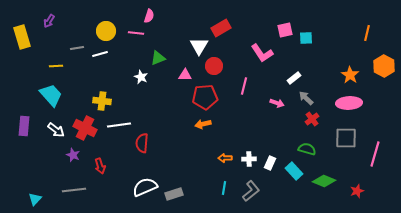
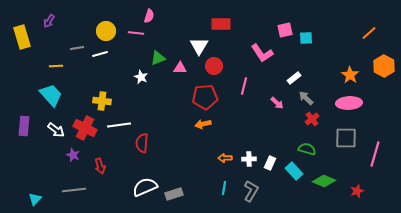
red rectangle at (221, 28): moved 4 px up; rotated 30 degrees clockwise
orange line at (367, 33): moved 2 px right; rotated 35 degrees clockwise
pink triangle at (185, 75): moved 5 px left, 7 px up
pink arrow at (277, 103): rotated 24 degrees clockwise
gray L-shape at (251, 191): rotated 20 degrees counterclockwise
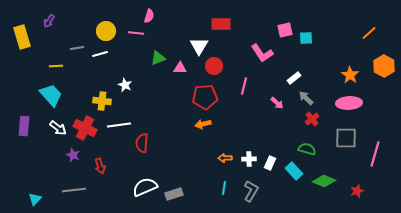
white star at (141, 77): moved 16 px left, 8 px down
white arrow at (56, 130): moved 2 px right, 2 px up
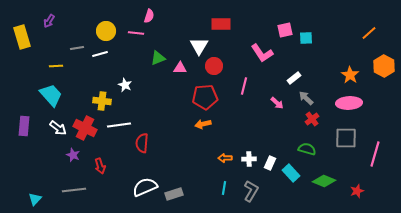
cyan rectangle at (294, 171): moved 3 px left, 2 px down
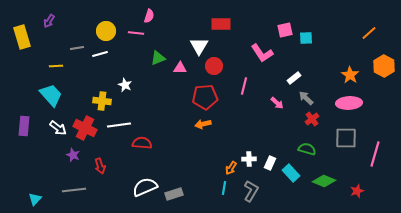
red semicircle at (142, 143): rotated 90 degrees clockwise
orange arrow at (225, 158): moved 6 px right, 10 px down; rotated 56 degrees counterclockwise
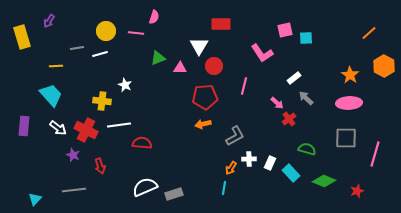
pink semicircle at (149, 16): moved 5 px right, 1 px down
red cross at (312, 119): moved 23 px left
red cross at (85, 128): moved 1 px right, 2 px down
gray L-shape at (251, 191): moved 16 px left, 55 px up; rotated 30 degrees clockwise
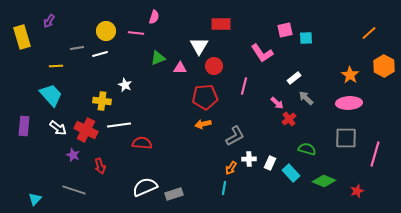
gray line at (74, 190): rotated 25 degrees clockwise
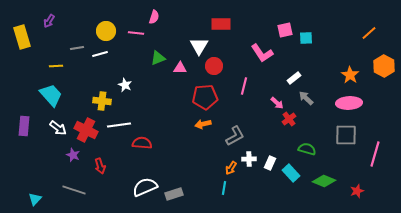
gray square at (346, 138): moved 3 px up
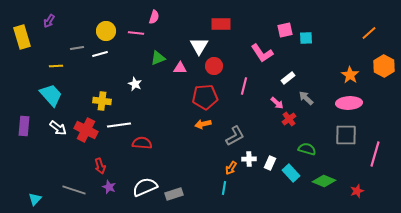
white rectangle at (294, 78): moved 6 px left
white star at (125, 85): moved 10 px right, 1 px up
purple star at (73, 155): moved 36 px right, 32 px down
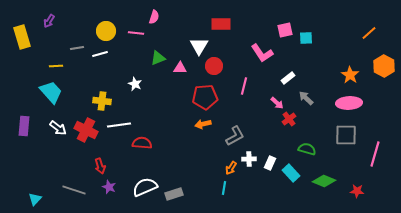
cyan trapezoid at (51, 95): moved 3 px up
red star at (357, 191): rotated 24 degrees clockwise
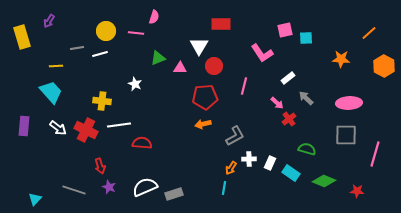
orange star at (350, 75): moved 9 px left, 16 px up; rotated 30 degrees counterclockwise
cyan rectangle at (291, 173): rotated 12 degrees counterclockwise
